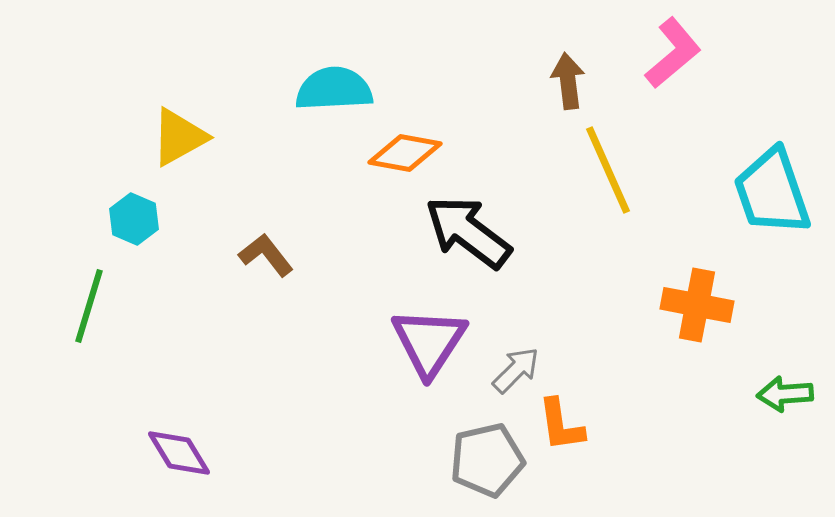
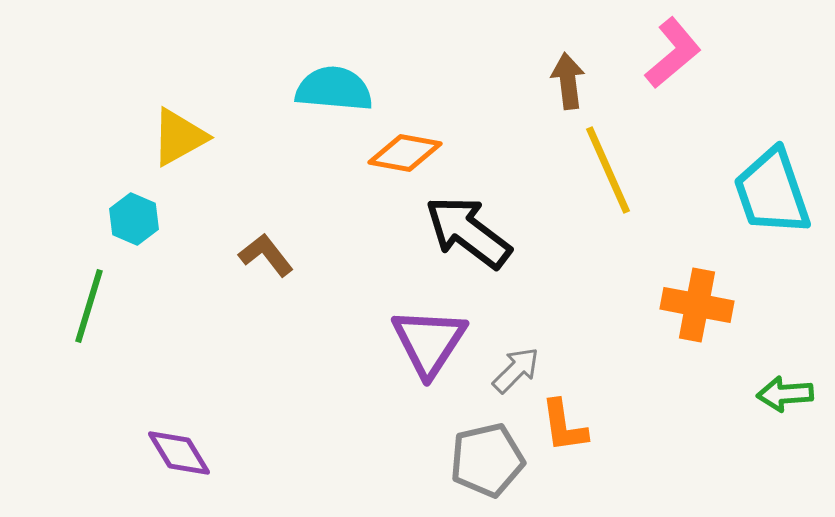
cyan semicircle: rotated 8 degrees clockwise
orange L-shape: moved 3 px right, 1 px down
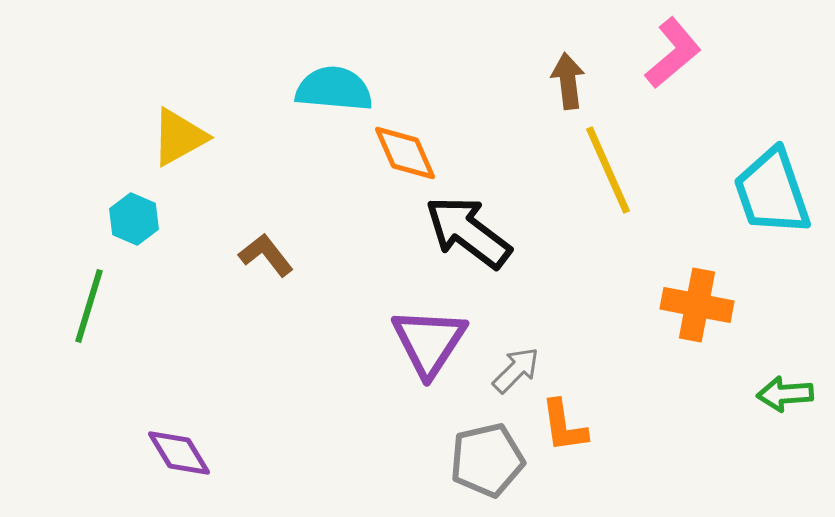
orange diamond: rotated 56 degrees clockwise
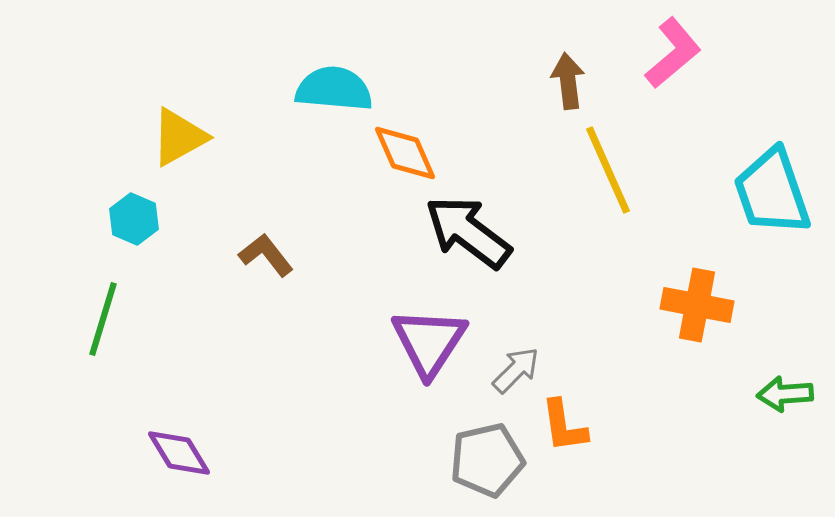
green line: moved 14 px right, 13 px down
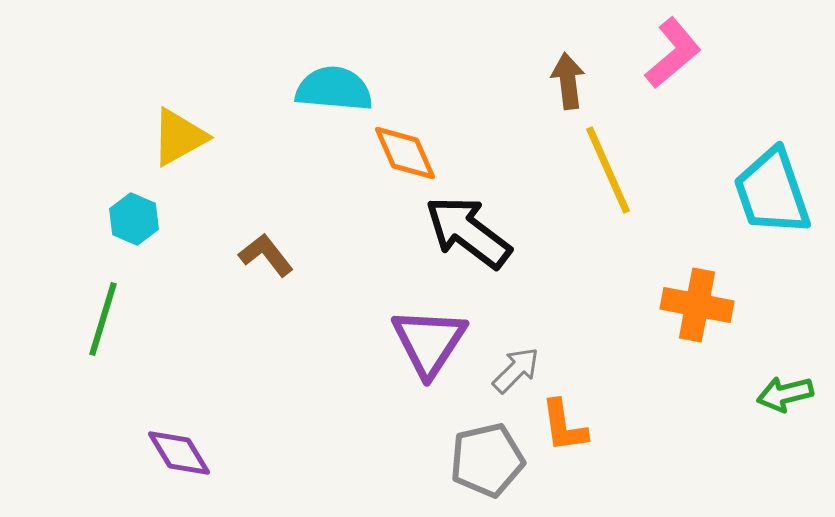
green arrow: rotated 10 degrees counterclockwise
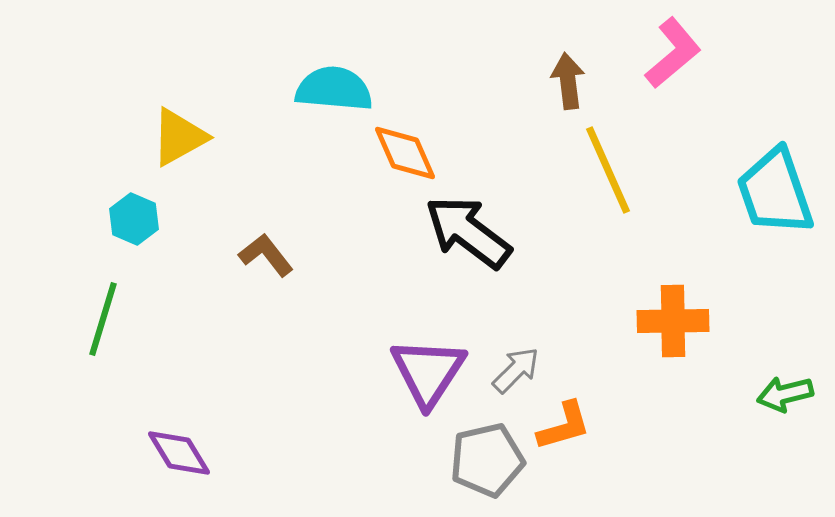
cyan trapezoid: moved 3 px right
orange cross: moved 24 px left, 16 px down; rotated 12 degrees counterclockwise
purple triangle: moved 1 px left, 30 px down
orange L-shape: rotated 98 degrees counterclockwise
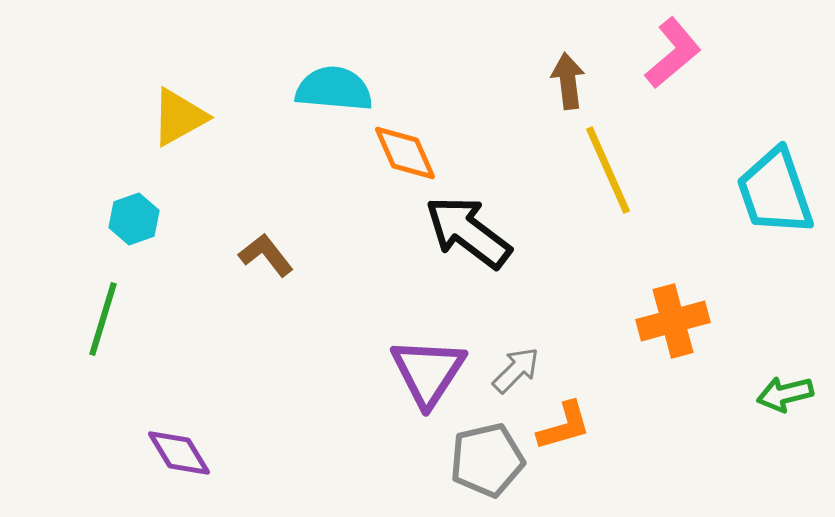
yellow triangle: moved 20 px up
cyan hexagon: rotated 18 degrees clockwise
orange cross: rotated 14 degrees counterclockwise
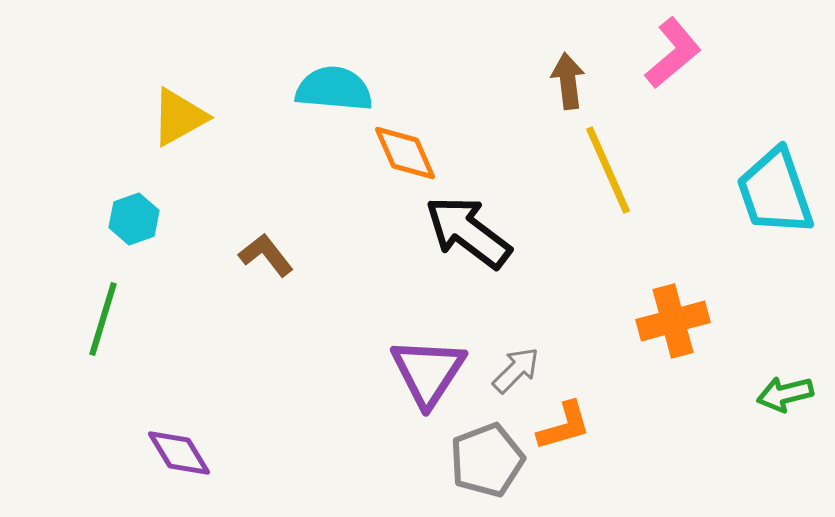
gray pentagon: rotated 8 degrees counterclockwise
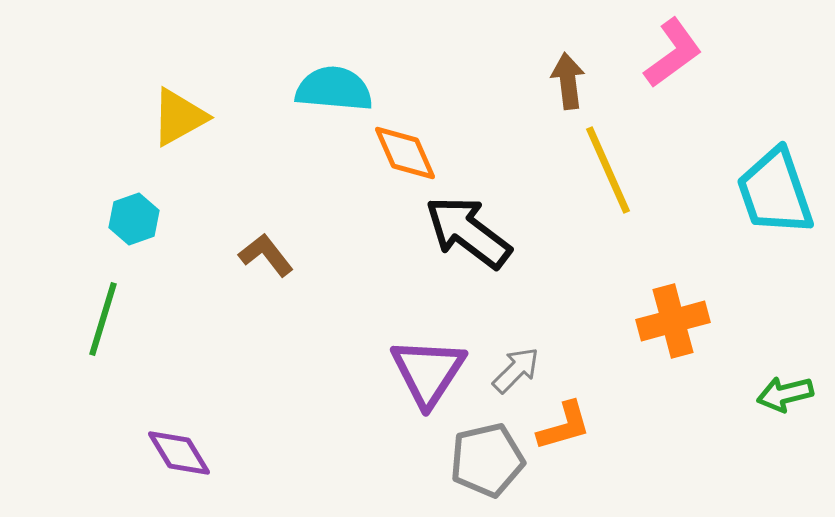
pink L-shape: rotated 4 degrees clockwise
gray pentagon: rotated 8 degrees clockwise
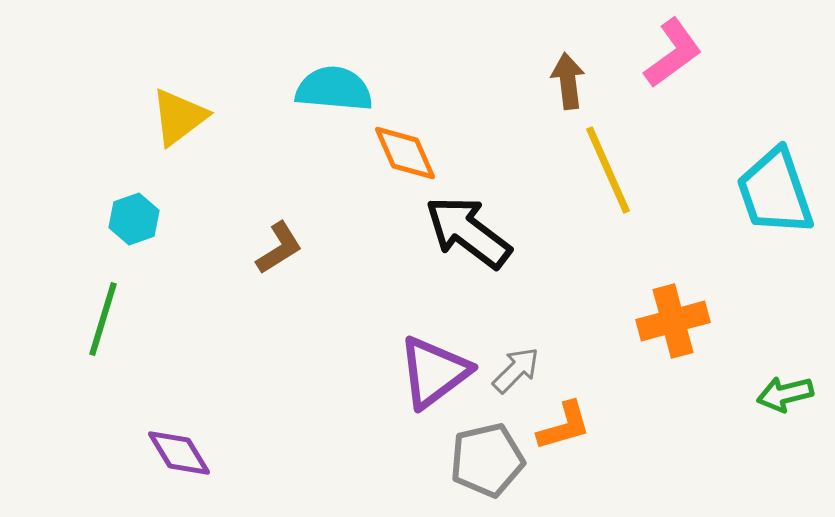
yellow triangle: rotated 8 degrees counterclockwise
brown L-shape: moved 13 px right, 7 px up; rotated 96 degrees clockwise
purple triangle: moved 6 px right; rotated 20 degrees clockwise
